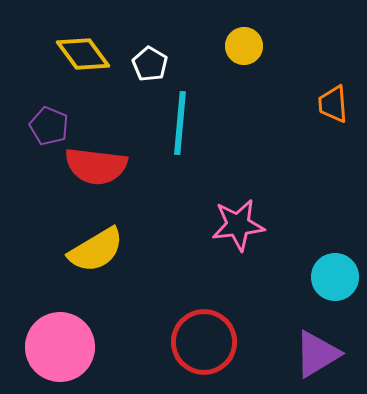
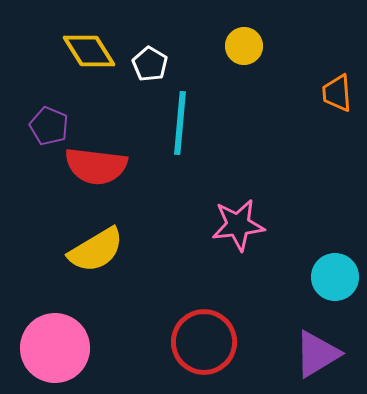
yellow diamond: moved 6 px right, 3 px up; rotated 4 degrees clockwise
orange trapezoid: moved 4 px right, 11 px up
pink circle: moved 5 px left, 1 px down
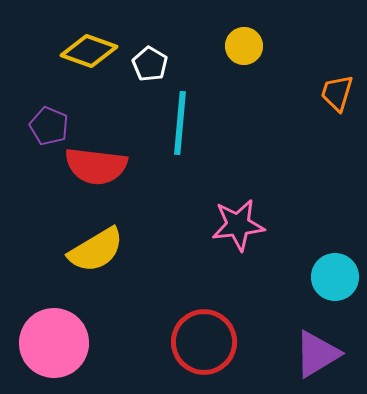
yellow diamond: rotated 38 degrees counterclockwise
orange trapezoid: rotated 21 degrees clockwise
pink circle: moved 1 px left, 5 px up
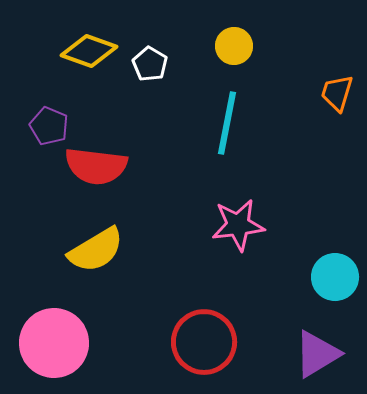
yellow circle: moved 10 px left
cyan line: moved 47 px right; rotated 6 degrees clockwise
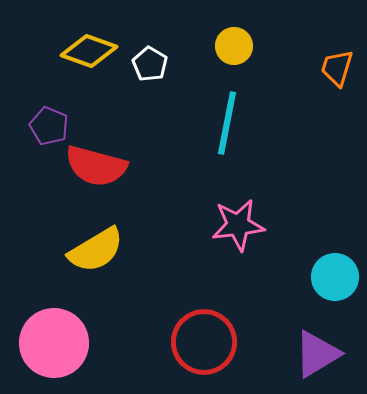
orange trapezoid: moved 25 px up
red semicircle: rotated 8 degrees clockwise
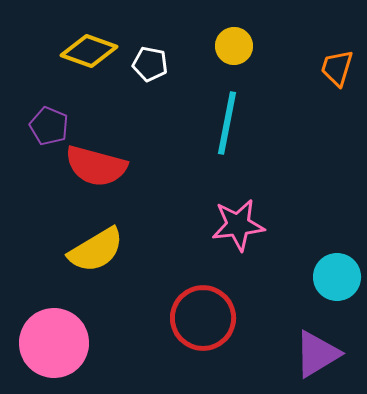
white pentagon: rotated 20 degrees counterclockwise
cyan circle: moved 2 px right
red circle: moved 1 px left, 24 px up
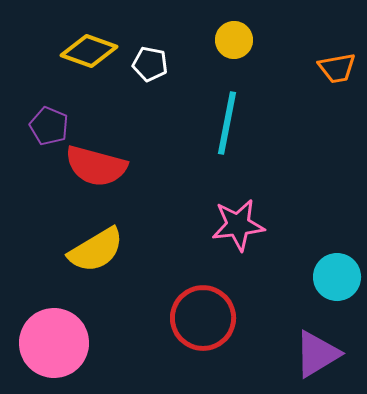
yellow circle: moved 6 px up
orange trapezoid: rotated 117 degrees counterclockwise
